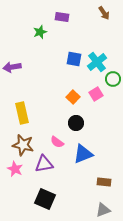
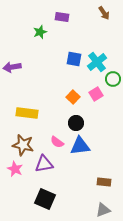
yellow rectangle: moved 5 px right; rotated 70 degrees counterclockwise
blue triangle: moved 3 px left, 8 px up; rotated 15 degrees clockwise
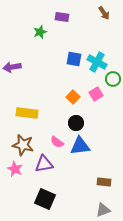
cyan cross: rotated 24 degrees counterclockwise
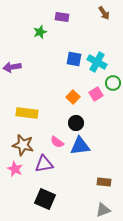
green circle: moved 4 px down
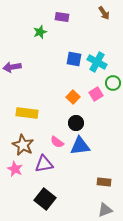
brown star: rotated 15 degrees clockwise
black square: rotated 15 degrees clockwise
gray triangle: moved 2 px right
